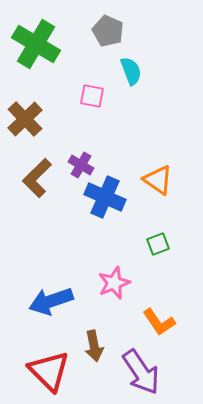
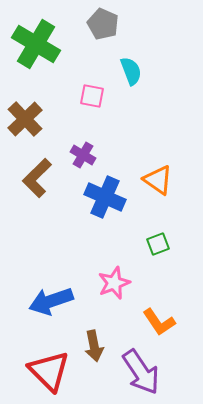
gray pentagon: moved 5 px left, 7 px up
purple cross: moved 2 px right, 10 px up
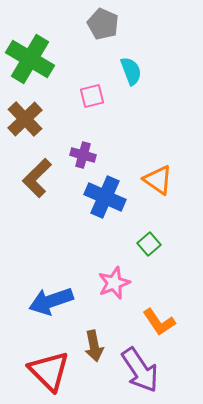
green cross: moved 6 px left, 15 px down
pink square: rotated 25 degrees counterclockwise
purple cross: rotated 15 degrees counterclockwise
green square: moved 9 px left; rotated 20 degrees counterclockwise
purple arrow: moved 1 px left, 2 px up
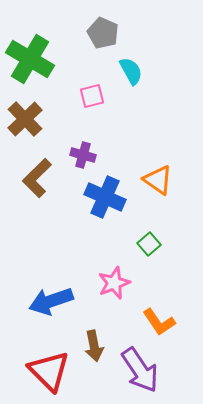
gray pentagon: moved 9 px down
cyan semicircle: rotated 8 degrees counterclockwise
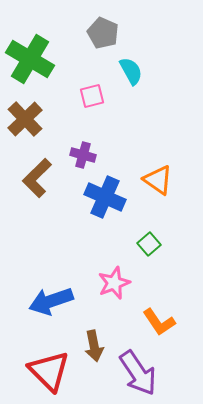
purple arrow: moved 2 px left, 3 px down
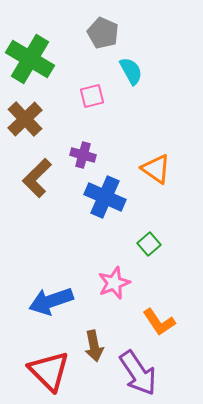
orange triangle: moved 2 px left, 11 px up
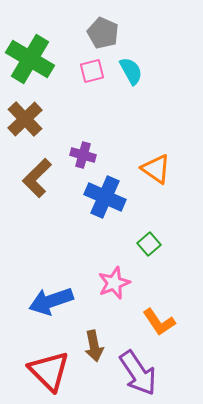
pink square: moved 25 px up
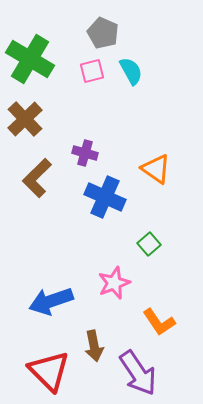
purple cross: moved 2 px right, 2 px up
